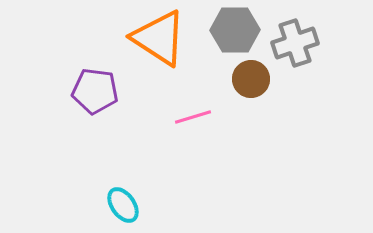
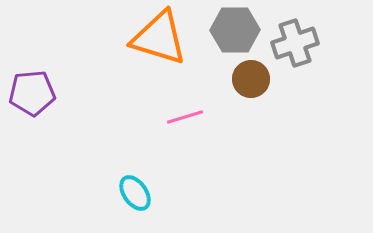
orange triangle: rotated 16 degrees counterclockwise
purple pentagon: moved 63 px left, 2 px down; rotated 12 degrees counterclockwise
pink line: moved 8 px left
cyan ellipse: moved 12 px right, 12 px up
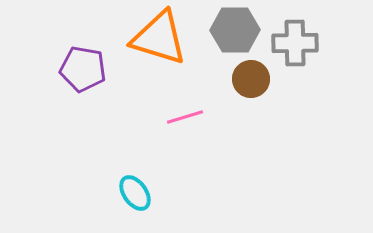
gray cross: rotated 18 degrees clockwise
purple pentagon: moved 51 px right, 24 px up; rotated 15 degrees clockwise
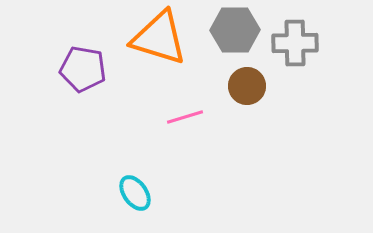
brown circle: moved 4 px left, 7 px down
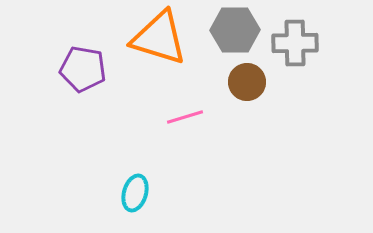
brown circle: moved 4 px up
cyan ellipse: rotated 51 degrees clockwise
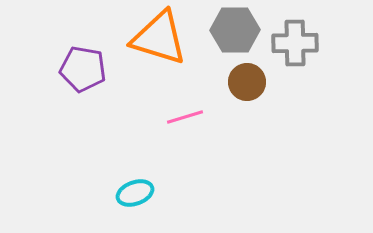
cyan ellipse: rotated 54 degrees clockwise
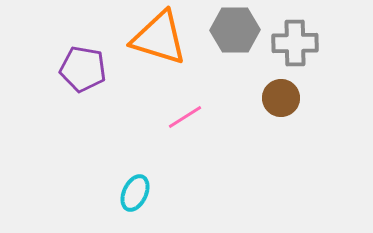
brown circle: moved 34 px right, 16 px down
pink line: rotated 15 degrees counterclockwise
cyan ellipse: rotated 45 degrees counterclockwise
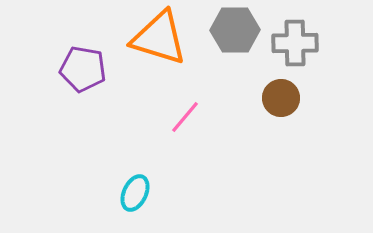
pink line: rotated 18 degrees counterclockwise
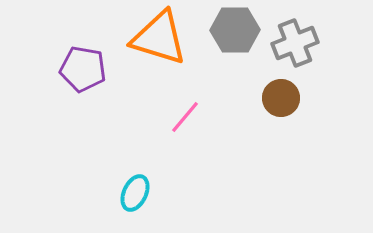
gray cross: rotated 21 degrees counterclockwise
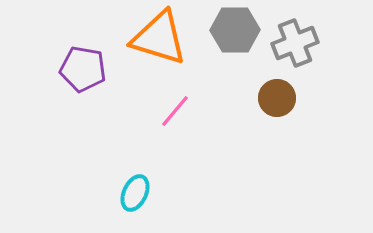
brown circle: moved 4 px left
pink line: moved 10 px left, 6 px up
